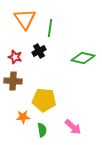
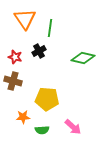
brown cross: rotated 12 degrees clockwise
yellow pentagon: moved 3 px right, 1 px up
green semicircle: rotated 96 degrees clockwise
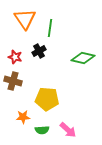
pink arrow: moved 5 px left, 3 px down
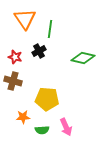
green line: moved 1 px down
pink arrow: moved 2 px left, 3 px up; rotated 24 degrees clockwise
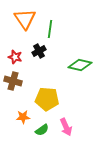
green diamond: moved 3 px left, 7 px down
green semicircle: rotated 32 degrees counterclockwise
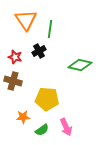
orange triangle: moved 1 px right, 1 px down
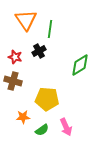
green diamond: rotated 45 degrees counterclockwise
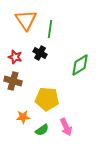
black cross: moved 1 px right, 2 px down; rotated 32 degrees counterclockwise
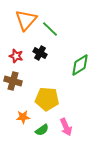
orange triangle: rotated 15 degrees clockwise
green line: rotated 54 degrees counterclockwise
red star: moved 1 px right, 1 px up
